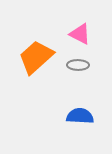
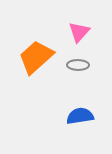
pink triangle: moved 1 px left, 2 px up; rotated 45 degrees clockwise
blue semicircle: rotated 12 degrees counterclockwise
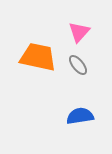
orange trapezoid: moved 2 px right; rotated 54 degrees clockwise
gray ellipse: rotated 50 degrees clockwise
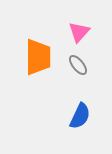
orange trapezoid: rotated 78 degrees clockwise
blue semicircle: rotated 124 degrees clockwise
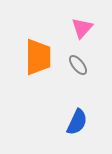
pink triangle: moved 3 px right, 4 px up
blue semicircle: moved 3 px left, 6 px down
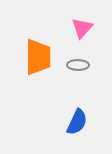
gray ellipse: rotated 50 degrees counterclockwise
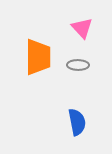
pink triangle: rotated 25 degrees counterclockwise
blue semicircle: rotated 36 degrees counterclockwise
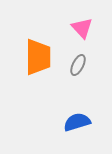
gray ellipse: rotated 65 degrees counterclockwise
blue semicircle: rotated 96 degrees counterclockwise
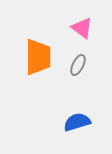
pink triangle: rotated 10 degrees counterclockwise
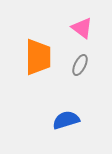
gray ellipse: moved 2 px right
blue semicircle: moved 11 px left, 2 px up
